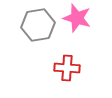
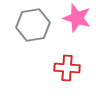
gray hexagon: moved 5 px left
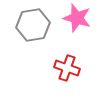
red cross: rotated 15 degrees clockwise
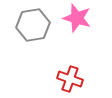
red cross: moved 3 px right, 11 px down
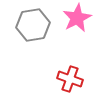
pink star: rotated 28 degrees clockwise
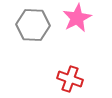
gray hexagon: rotated 12 degrees clockwise
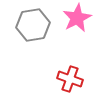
gray hexagon: rotated 12 degrees counterclockwise
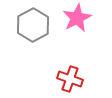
gray hexagon: rotated 20 degrees counterclockwise
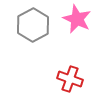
pink star: moved 1 px down; rotated 20 degrees counterclockwise
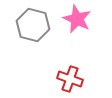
gray hexagon: rotated 16 degrees counterclockwise
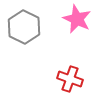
gray hexagon: moved 9 px left, 2 px down; rotated 12 degrees clockwise
